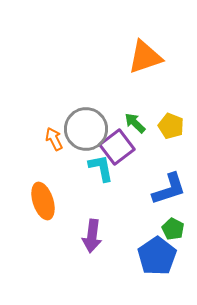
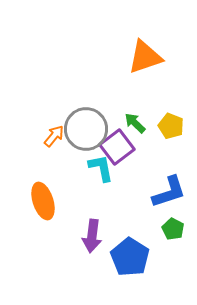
orange arrow: moved 3 px up; rotated 65 degrees clockwise
blue L-shape: moved 3 px down
blue pentagon: moved 27 px left, 1 px down; rotated 6 degrees counterclockwise
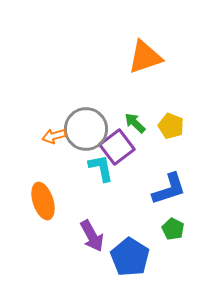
orange arrow: rotated 145 degrees counterclockwise
blue L-shape: moved 3 px up
purple arrow: rotated 36 degrees counterclockwise
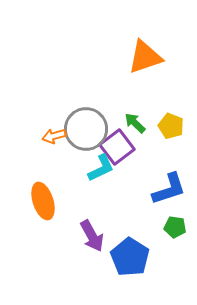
cyan L-shape: rotated 76 degrees clockwise
green pentagon: moved 2 px right, 2 px up; rotated 20 degrees counterclockwise
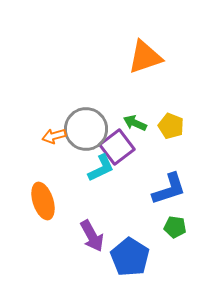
green arrow: rotated 20 degrees counterclockwise
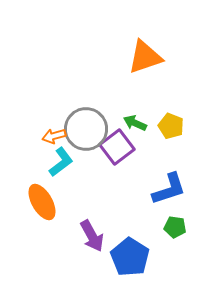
cyan L-shape: moved 40 px left, 6 px up; rotated 12 degrees counterclockwise
orange ellipse: moved 1 px left, 1 px down; rotated 12 degrees counterclockwise
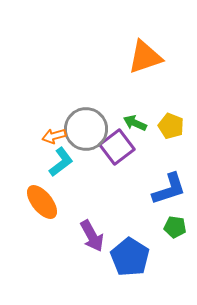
orange ellipse: rotated 9 degrees counterclockwise
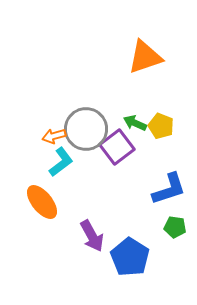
yellow pentagon: moved 10 px left
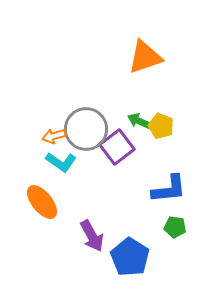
green arrow: moved 4 px right, 2 px up
cyan L-shape: rotated 72 degrees clockwise
blue L-shape: rotated 12 degrees clockwise
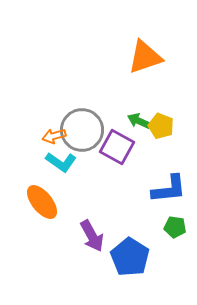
gray circle: moved 4 px left, 1 px down
purple square: rotated 24 degrees counterclockwise
